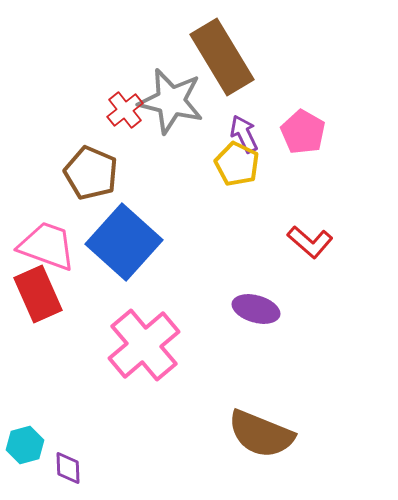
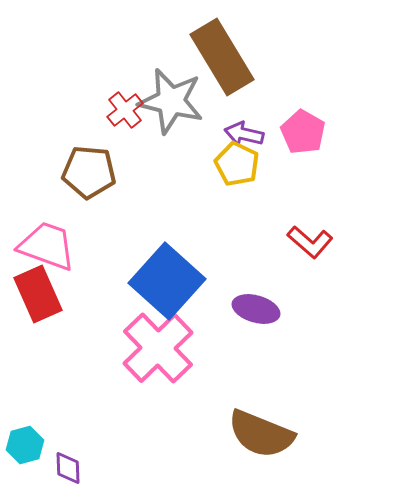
purple arrow: rotated 51 degrees counterclockwise
brown pentagon: moved 2 px left, 1 px up; rotated 18 degrees counterclockwise
blue square: moved 43 px right, 39 px down
pink cross: moved 14 px right, 3 px down; rotated 4 degrees counterclockwise
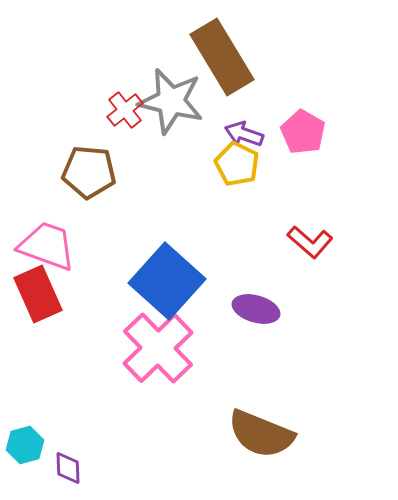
purple arrow: rotated 6 degrees clockwise
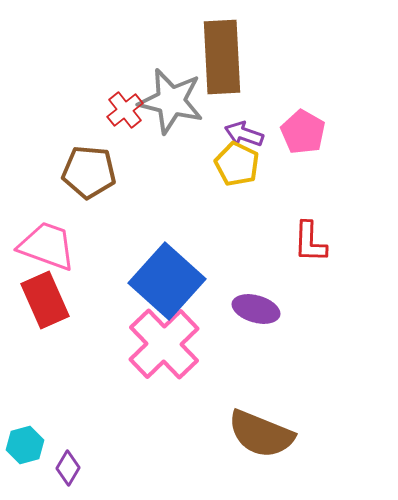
brown rectangle: rotated 28 degrees clockwise
red L-shape: rotated 51 degrees clockwise
red rectangle: moved 7 px right, 6 px down
pink cross: moved 6 px right, 4 px up
purple diamond: rotated 32 degrees clockwise
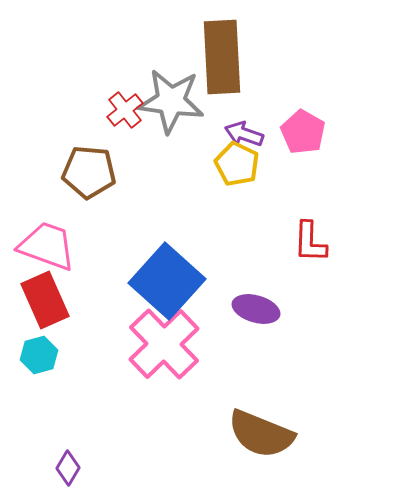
gray star: rotated 6 degrees counterclockwise
cyan hexagon: moved 14 px right, 90 px up
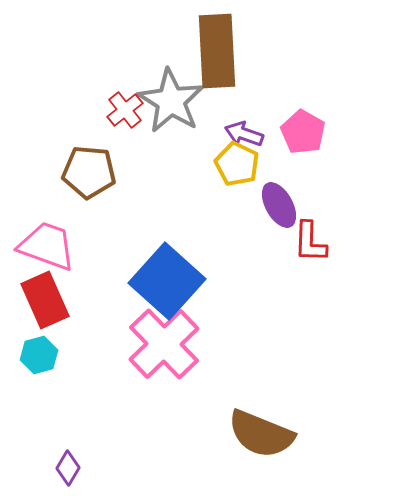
brown rectangle: moved 5 px left, 6 px up
gray star: rotated 24 degrees clockwise
purple ellipse: moved 23 px right, 104 px up; rotated 45 degrees clockwise
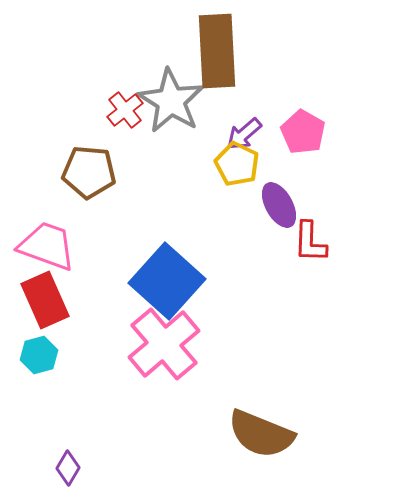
purple arrow: rotated 60 degrees counterclockwise
pink cross: rotated 4 degrees clockwise
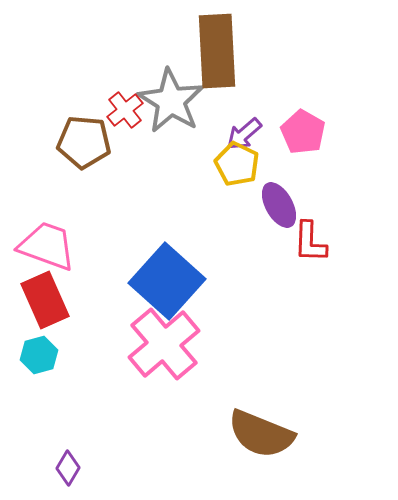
brown pentagon: moved 5 px left, 30 px up
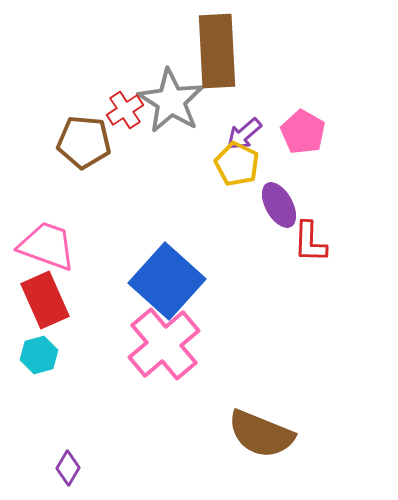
red cross: rotated 6 degrees clockwise
